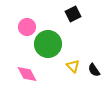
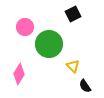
pink circle: moved 2 px left
green circle: moved 1 px right
black semicircle: moved 9 px left, 16 px down
pink diamond: moved 8 px left; rotated 60 degrees clockwise
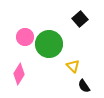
black square: moved 7 px right, 5 px down; rotated 14 degrees counterclockwise
pink circle: moved 10 px down
black semicircle: moved 1 px left
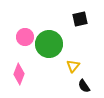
black square: rotated 28 degrees clockwise
yellow triangle: rotated 24 degrees clockwise
pink diamond: rotated 10 degrees counterclockwise
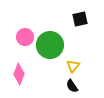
green circle: moved 1 px right, 1 px down
black semicircle: moved 12 px left
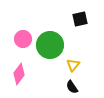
pink circle: moved 2 px left, 2 px down
yellow triangle: moved 1 px up
pink diamond: rotated 15 degrees clockwise
black semicircle: moved 1 px down
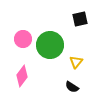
yellow triangle: moved 3 px right, 3 px up
pink diamond: moved 3 px right, 2 px down
black semicircle: rotated 24 degrees counterclockwise
